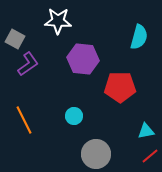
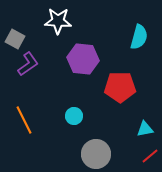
cyan triangle: moved 1 px left, 2 px up
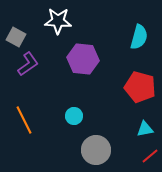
gray square: moved 1 px right, 2 px up
red pentagon: moved 20 px right; rotated 16 degrees clockwise
gray circle: moved 4 px up
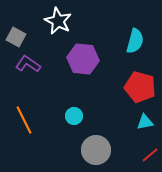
white star: rotated 24 degrees clockwise
cyan semicircle: moved 4 px left, 4 px down
purple L-shape: rotated 110 degrees counterclockwise
cyan triangle: moved 7 px up
red line: moved 1 px up
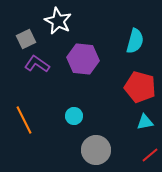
gray square: moved 10 px right, 2 px down; rotated 36 degrees clockwise
purple L-shape: moved 9 px right
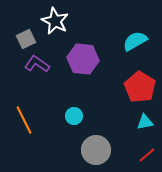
white star: moved 3 px left
cyan semicircle: rotated 135 degrees counterclockwise
red pentagon: rotated 16 degrees clockwise
red line: moved 3 px left
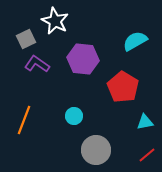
red pentagon: moved 17 px left
orange line: rotated 48 degrees clockwise
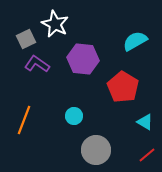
white star: moved 3 px down
cyan triangle: rotated 42 degrees clockwise
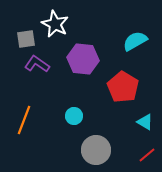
gray square: rotated 18 degrees clockwise
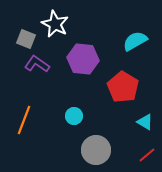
gray square: rotated 30 degrees clockwise
